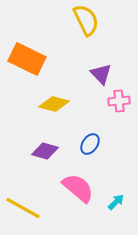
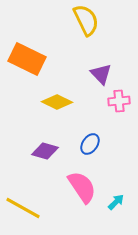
yellow diamond: moved 3 px right, 2 px up; rotated 12 degrees clockwise
pink semicircle: moved 4 px right, 1 px up; rotated 16 degrees clockwise
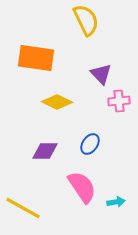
orange rectangle: moved 9 px right, 1 px up; rotated 18 degrees counterclockwise
purple diamond: rotated 16 degrees counterclockwise
cyan arrow: rotated 36 degrees clockwise
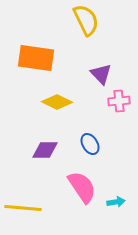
blue ellipse: rotated 65 degrees counterclockwise
purple diamond: moved 1 px up
yellow line: rotated 24 degrees counterclockwise
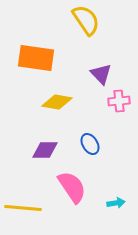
yellow semicircle: rotated 8 degrees counterclockwise
yellow diamond: rotated 16 degrees counterclockwise
pink semicircle: moved 10 px left
cyan arrow: moved 1 px down
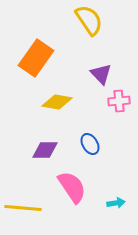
yellow semicircle: moved 3 px right
orange rectangle: rotated 63 degrees counterclockwise
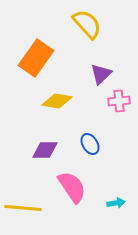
yellow semicircle: moved 2 px left, 4 px down; rotated 8 degrees counterclockwise
purple triangle: rotated 30 degrees clockwise
yellow diamond: moved 1 px up
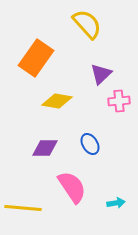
purple diamond: moved 2 px up
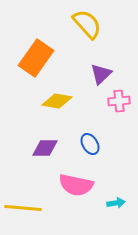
pink semicircle: moved 4 px right, 2 px up; rotated 136 degrees clockwise
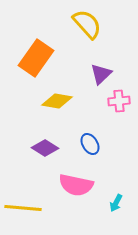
purple diamond: rotated 32 degrees clockwise
cyan arrow: rotated 126 degrees clockwise
